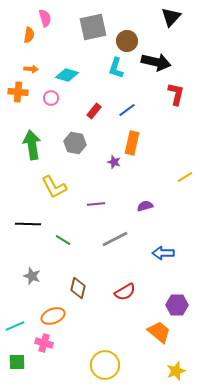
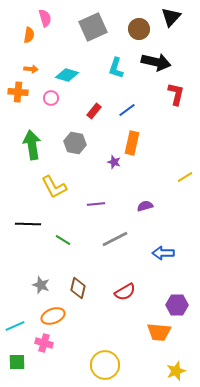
gray square: rotated 12 degrees counterclockwise
brown circle: moved 12 px right, 12 px up
gray star: moved 9 px right, 9 px down
orange trapezoid: rotated 145 degrees clockwise
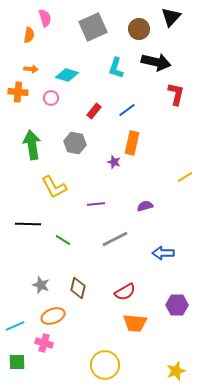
orange trapezoid: moved 24 px left, 9 px up
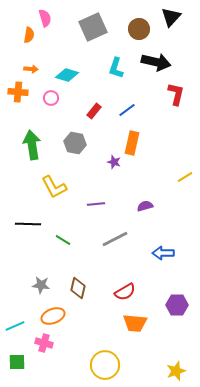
gray star: rotated 12 degrees counterclockwise
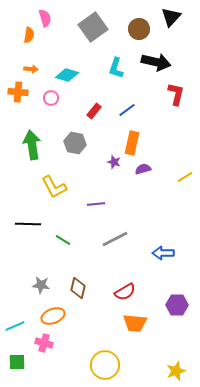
gray square: rotated 12 degrees counterclockwise
purple semicircle: moved 2 px left, 37 px up
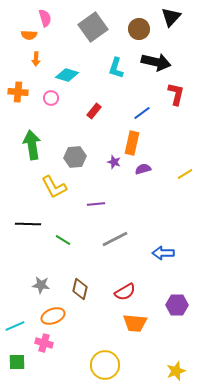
orange semicircle: rotated 84 degrees clockwise
orange arrow: moved 5 px right, 10 px up; rotated 88 degrees clockwise
blue line: moved 15 px right, 3 px down
gray hexagon: moved 14 px down; rotated 15 degrees counterclockwise
yellow line: moved 3 px up
brown diamond: moved 2 px right, 1 px down
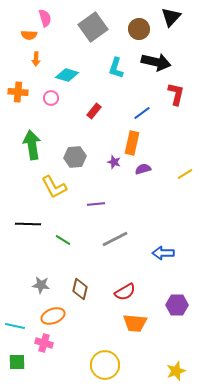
cyan line: rotated 36 degrees clockwise
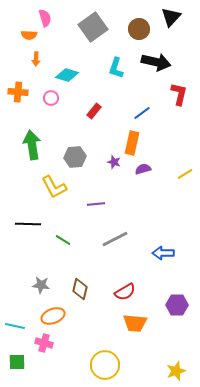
red L-shape: moved 3 px right
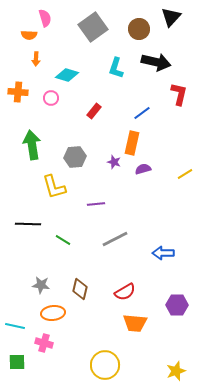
yellow L-shape: rotated 12 degrees clockwise
orange ellipse: moved 3 px up; rotated 15 degrees clockwise
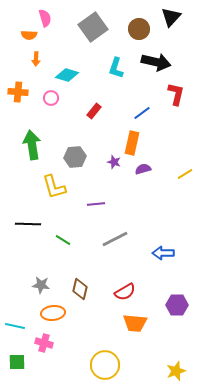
red L-shape: moved 3 px left
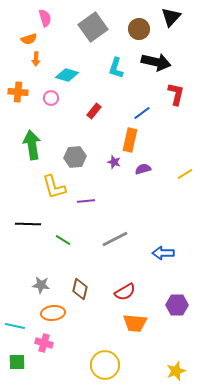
orange semicircle: moved 4 px down; rotated 21 degrees counterclockwise
orange rectangle: moved 2 px left, 3 px up
purple line: moved 10 px left, 3 px up
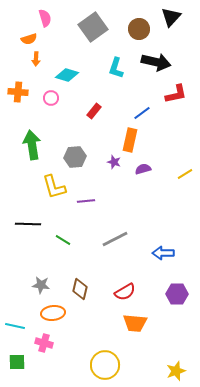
red L-shape: rotated 65 degrees clockwise
purple hexagon: moved 11 px up
